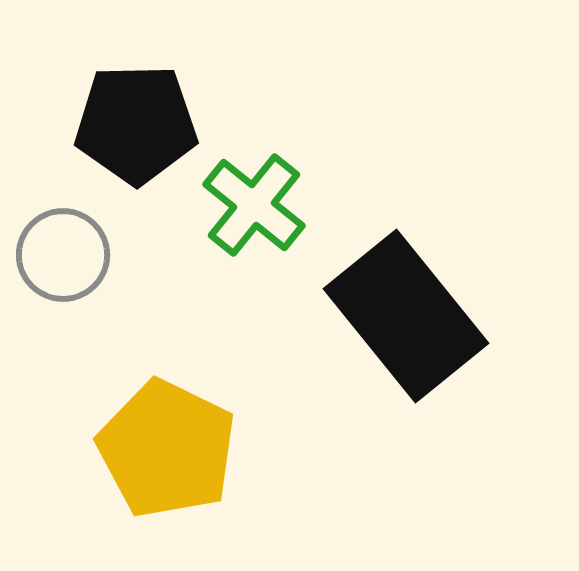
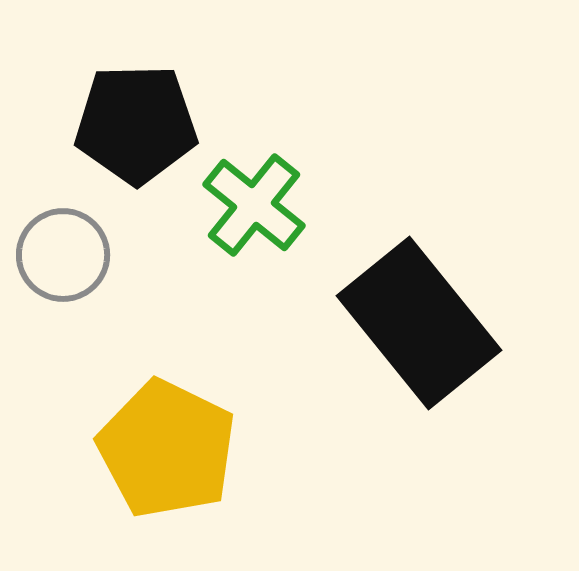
black rectangle: moved 13 px right, 7 px down
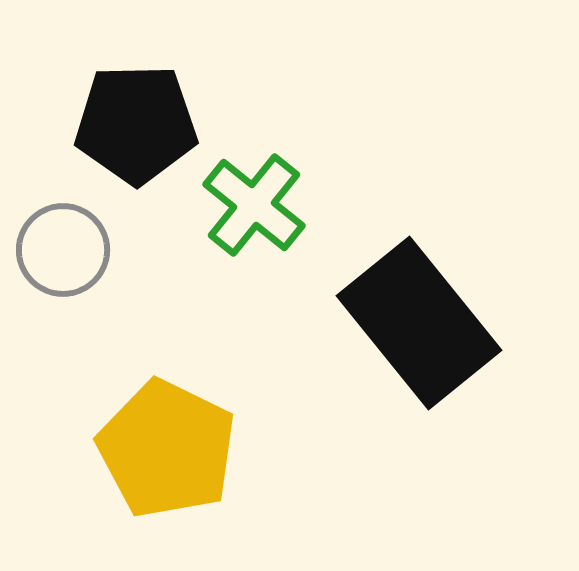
gray circle: moved 5 px up
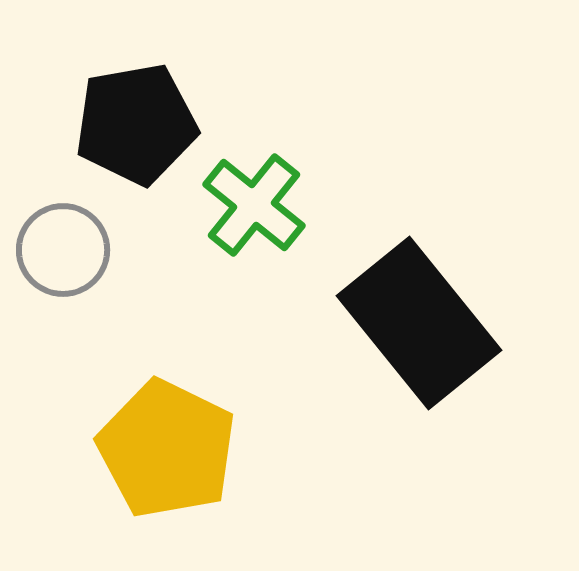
black pentagon: rotated 9 degrees counterclockwise
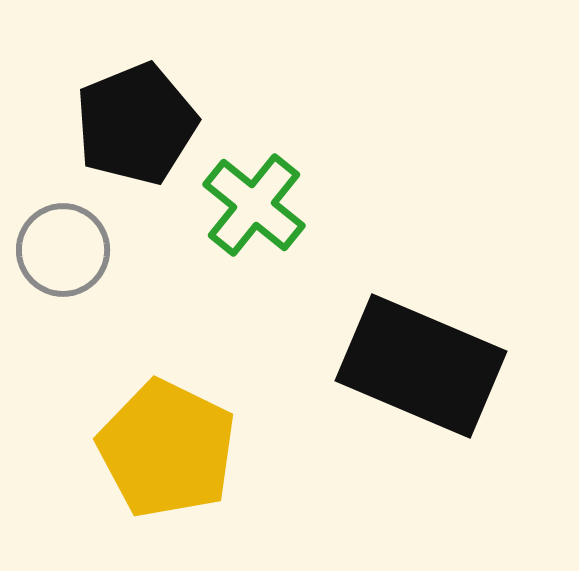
black pentagon: rotated 12 degrees counterclockwise
black rectangle: moved 2 px right, 43 px down; rotated 28 degrees counterclockwise
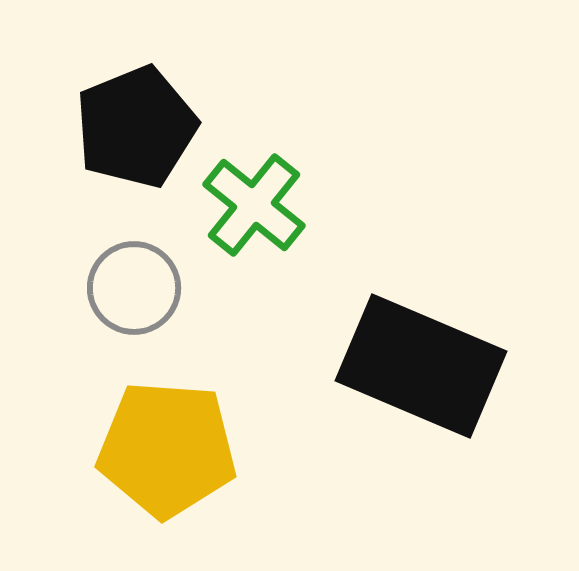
black pentagon: moved 3 px down
gray circle: moved 71 px right, 38 px down
yellow pentagon: rotated 22 degrees counterclockwise
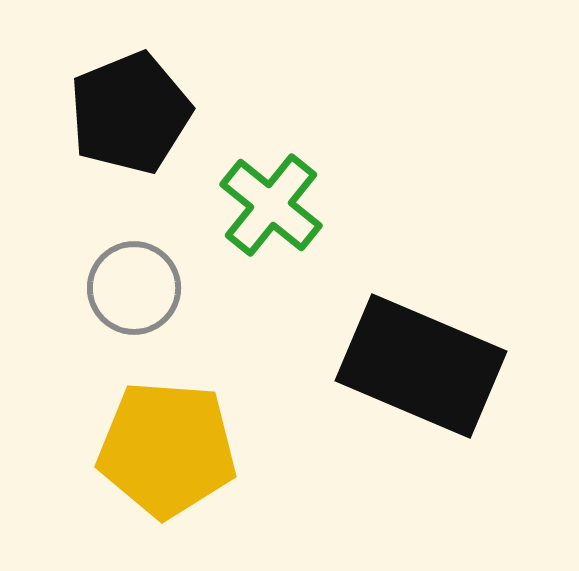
black pentagon: moved 6 px left, 14 px up
green cross: moved 17 px right
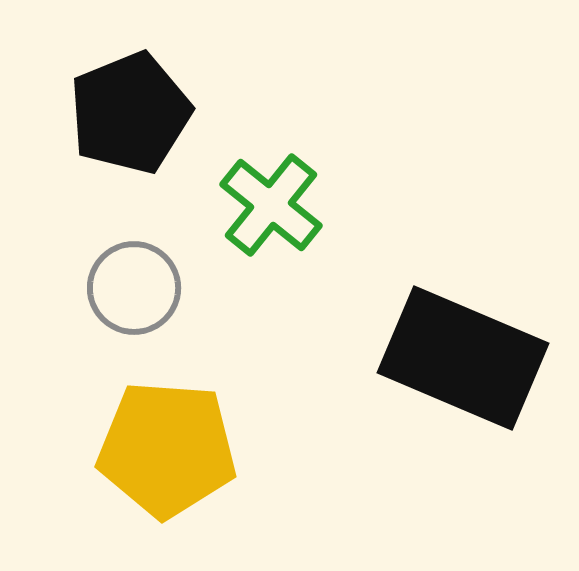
black rectangle: moved 42 px right, 8 px up
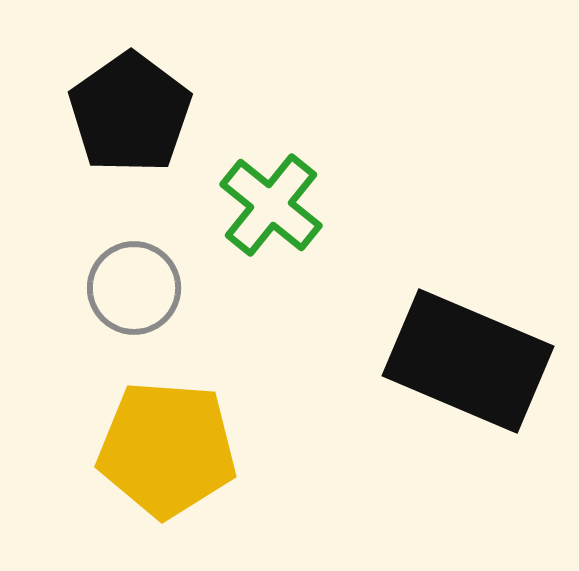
black pentagon: rotated 13 degrees counterclockwise
black rectangle: moved 5 px right, 3 px down
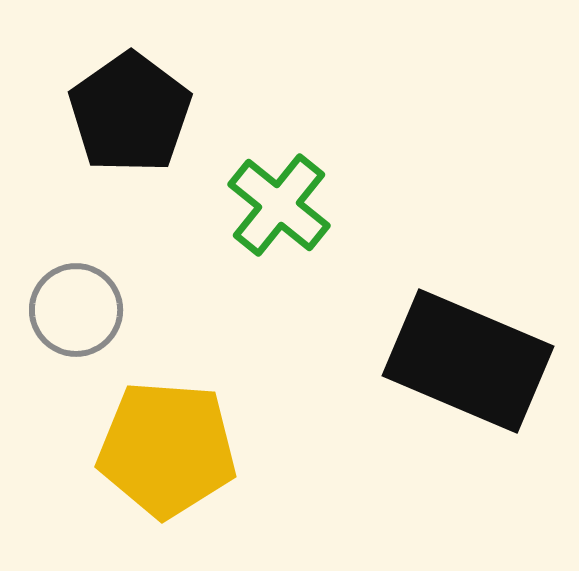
green cross: moved 8 px right
gray circle: moved 58 px left, 22 px down
